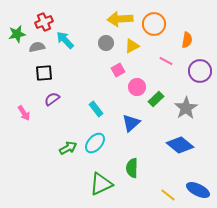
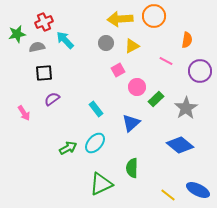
orange circle: moved 8 px up
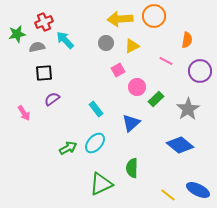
gray star: moved 2 px right, 1 px down
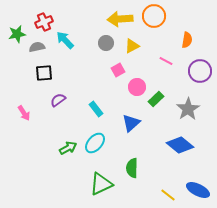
purple semicircle: moved 6 px right, 1 px down
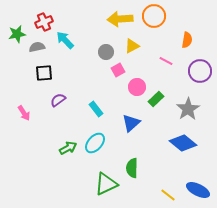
gray circle: moved 9 px down
blue diamond: moved 3 px right, 2 px up
green triangle: moved 5 px right
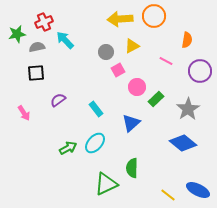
black square: moved 8 px left
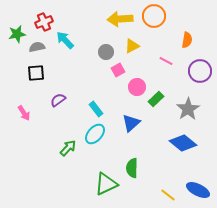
cyan ellipse: moved 9 px up
green arrow: rotated 18 degrees counterclockwise
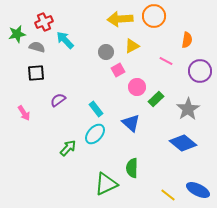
gray semicircle: rotated 28 degrees clockwise
blue triangle: rotated 36 degrees counterclockwise
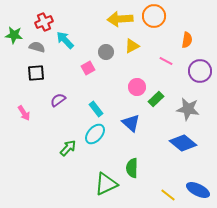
green star: moved 3 px left, 1 px down; rotated 18 degrees clockwise
pink square: moved 30 px left, 2 px up
gray star: rotated 30 degrees counterclockwise
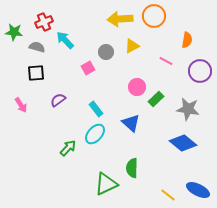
green star: moved 3 px up
pink arrow: moved 3 px left, 8 px up
